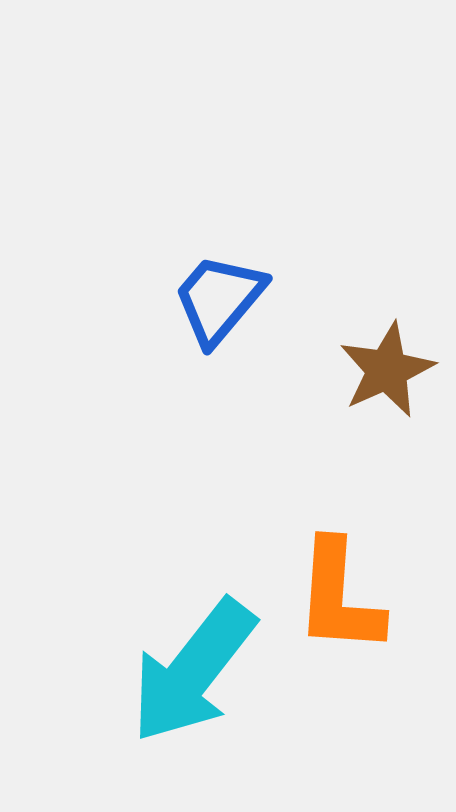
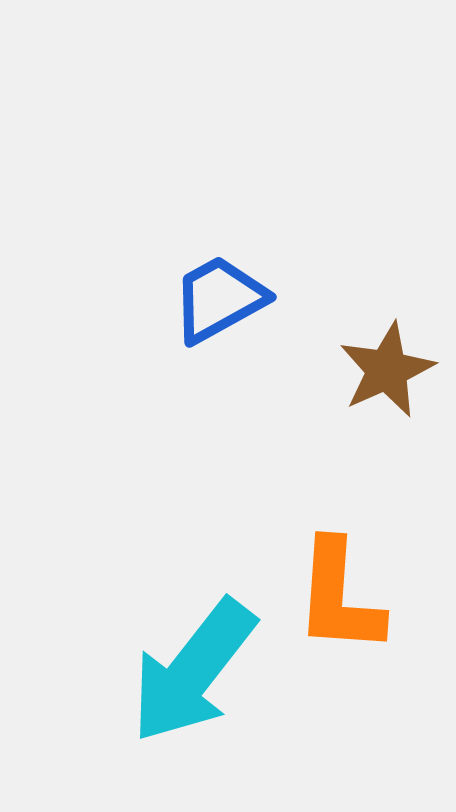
blue trapezoid: rotated 21 degrees clockwise
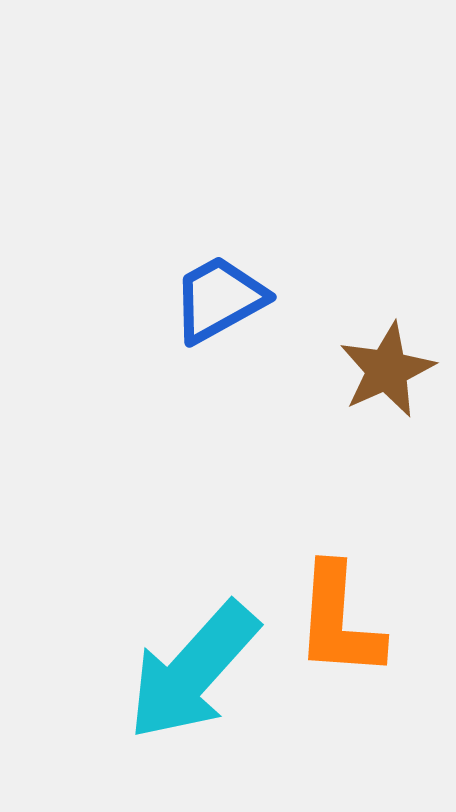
orange L-shape: moved 24 px down
cyan arrow: rotated 4 degrees clockwise
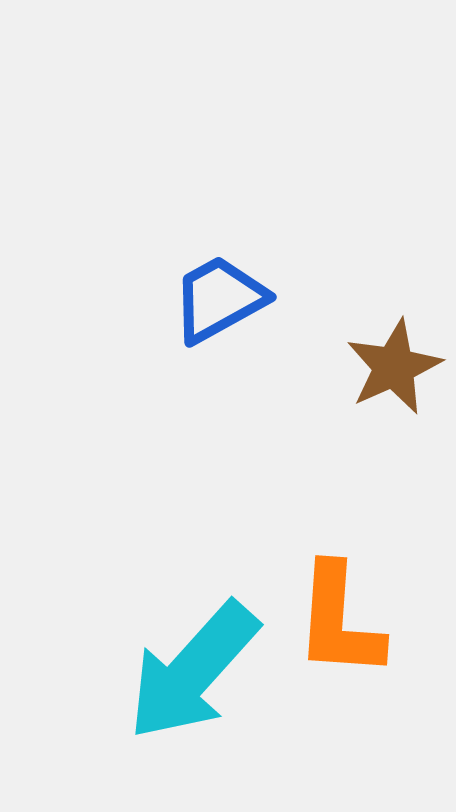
brown star: moved 7 px right, 3 px up
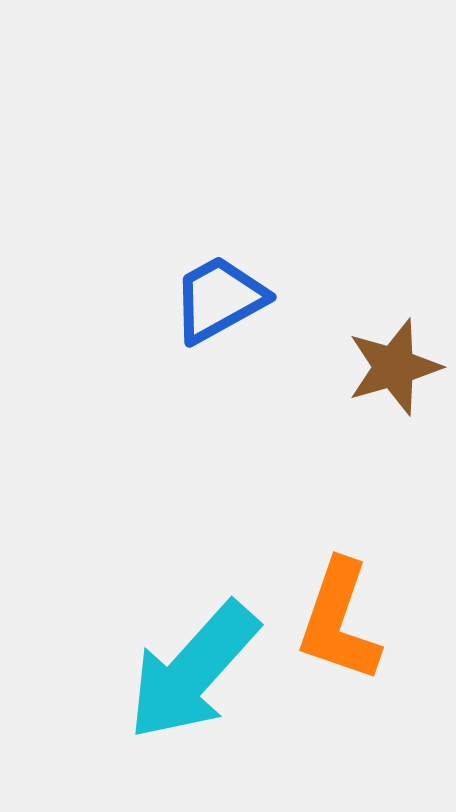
brown star: rotated 8 degrees clockwise
orange L-shape: rotated 15 degrees clockwise
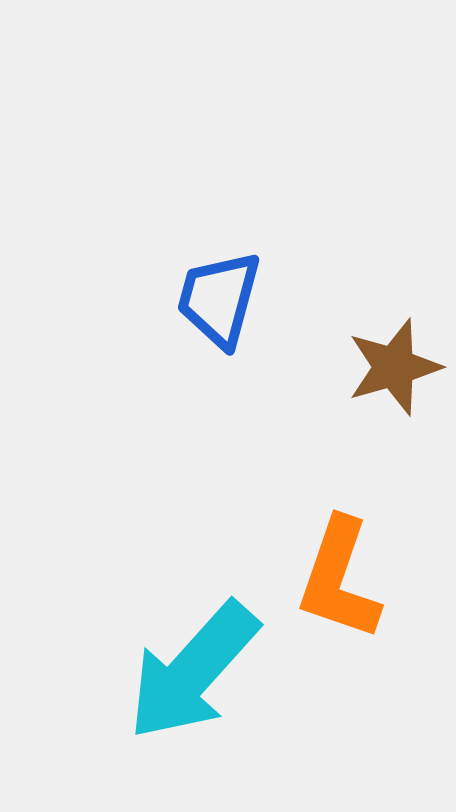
blue trapezoid: rotated 46 degrees counterclockwise
orange L-shape: moved 42 px up
